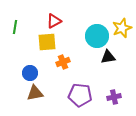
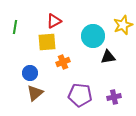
yellow star: moved 1 px right, 3 px up
cyan circle: moved 4 px left
brown triangle: rotated 30 degrees counterclockwise
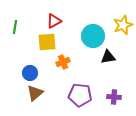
purple cross: rotated 16 degrees clockwise
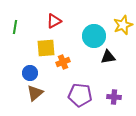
cyan circle: moved 1 px right
yellow square: moved 1 px left, 6 px down
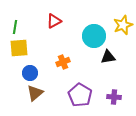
yellow square: moved 27 px left
purple pentagon: rotated 25 degrees clockwise
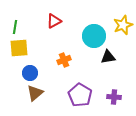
orange cross: moved 1 px right, 2 px up
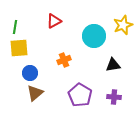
black triangle: moved 5 px right, 8 px down
